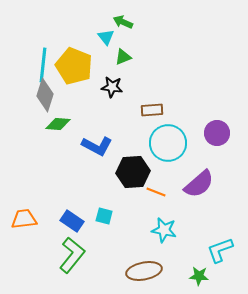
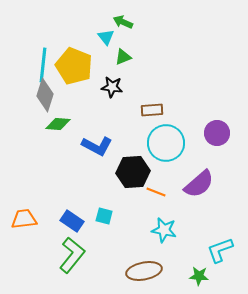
cyan circle: moved 2 px left
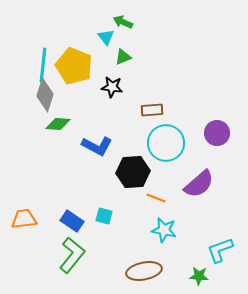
orange line: moved 6 px down
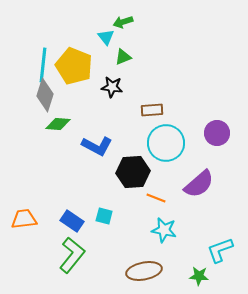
green arrow: rotated 42 degrees counterclockwise
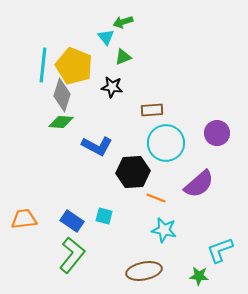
gray diamond: moved 17 px right
green diamond: moved 3 px right, 2 px up
